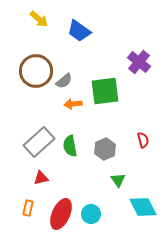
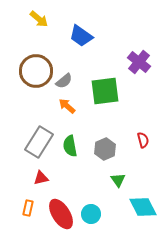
blue trapezoid: moved 2 px right, 5 px down
orange arrow: moved 6 px left, 2 px down; rotated 48 degrees clockwise
gray rectangle: rotated 16 degrees counterclockwise
red ellipse: rotated 56 degrees counterclockwise
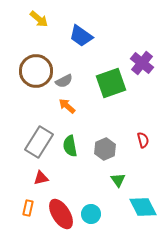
purple cross: moved 3 px right, 1 px down
gray semicircle: rotated 12 degrees clockwise
green square: moved 6 px right, 8 px up; rotated 12 degrees counterclockwise
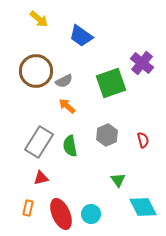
gray hexagon: moved 2 px right, 14 px up
red ellipse: rotated 8 degrees clockwise
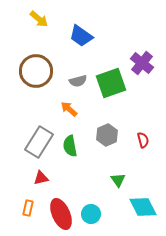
gray semicircle: moved 14 px right; rotated 12 degrees clockwise
orange arrow: moved 2 px right, 3 px down
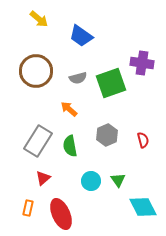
purple cross: rotated 30 degrees counterclockwise
gray semicircle: moved 3 px up
gray rectangle: moved 1 px left, 1 px up
red triangle: moved 2 px right; rotated 28 degrees counterclockwise
cyan circle: moved 33 px up
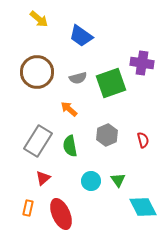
brown circle: moved 1 px right, 1 px down
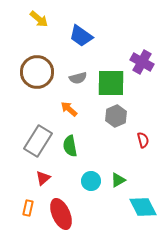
purple cross: moved 1 px up; rotated 20 degrees clockwise
green square: rotated 20 degrees clockwise
gray hexagon: moved 9 px right, 19 px up
green triangle: rotated 35 degrees clockwise
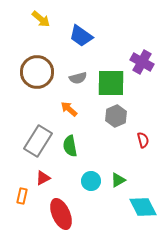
yellow arrow: moved 2 px right
red triangle: rotated 14 degrees clockwise
orange rectangle: moved 6 px left, 12 px up
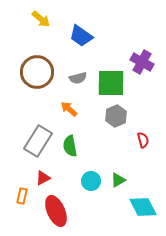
red ellipse: moved 5 px left, 3 px up
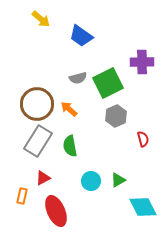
purple cross: rotated 30 degrees counterclockwise
brown circle: moved 32 px down
green square: moved 3 px left; rotated 28 degrees counterclockwise
red semicircle: moved 1 px up
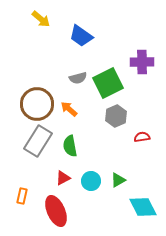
red semicircle: moved 1 px left, 2 px up; rotated 84 degrees counterclockwise
red triangle: moved 20 px right
